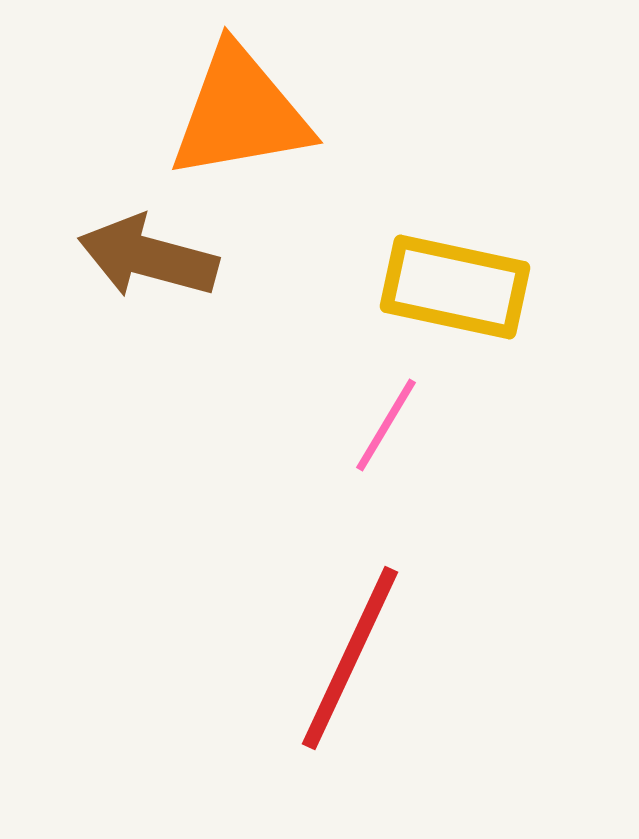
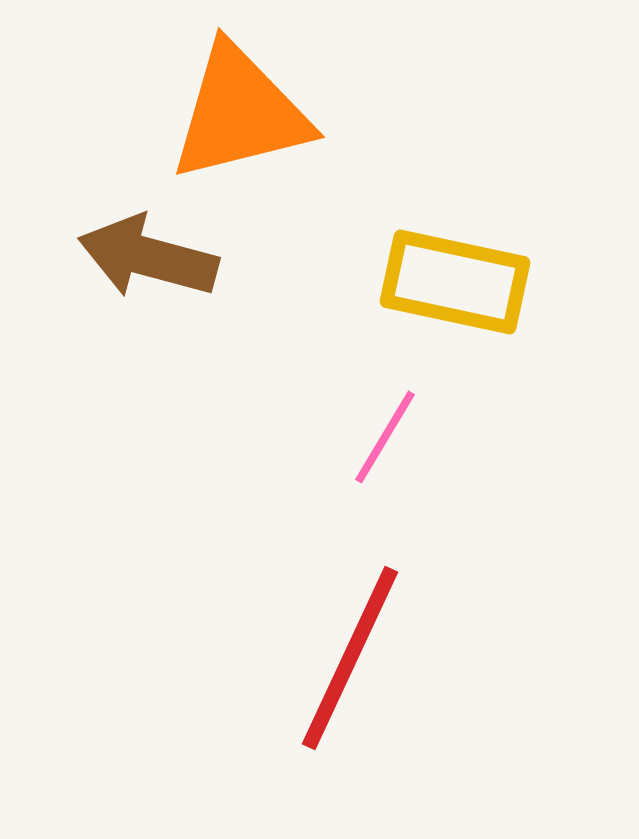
orange triangle: rotated 4 degrees counterclockwise
yellow rectangle: moved 5 px up
pink line: moved 1 px left, 12 px down
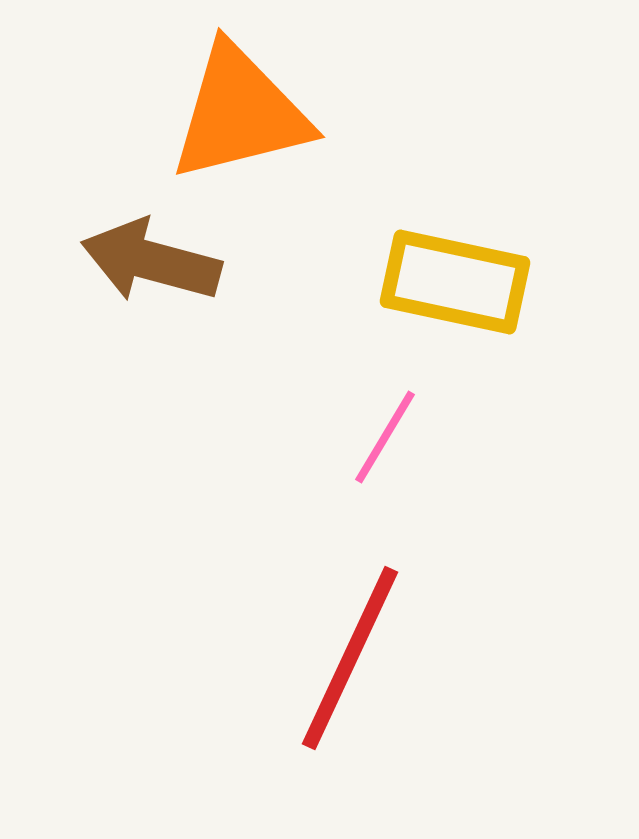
brown arrow: moved 3 px right, 4 px down
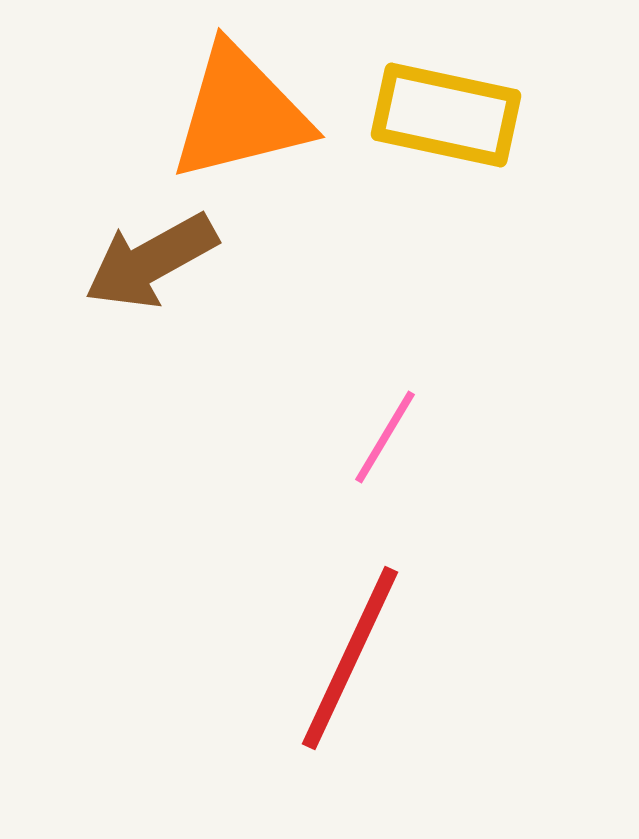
brown arrow: rotated 44 degrees counterclockwise
yellow rectangle: moved 9 px left, 167 px up
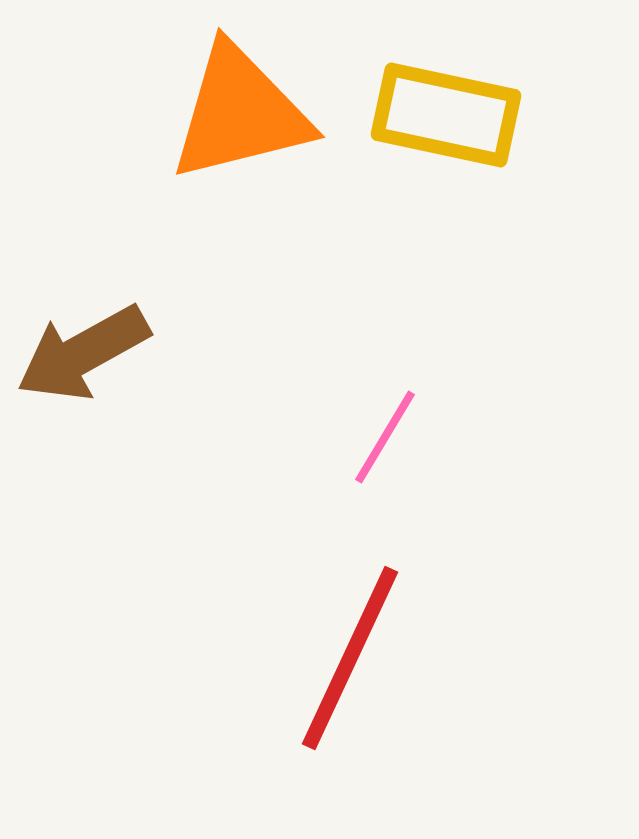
brown arrow: moved 68 px left, 92 px down
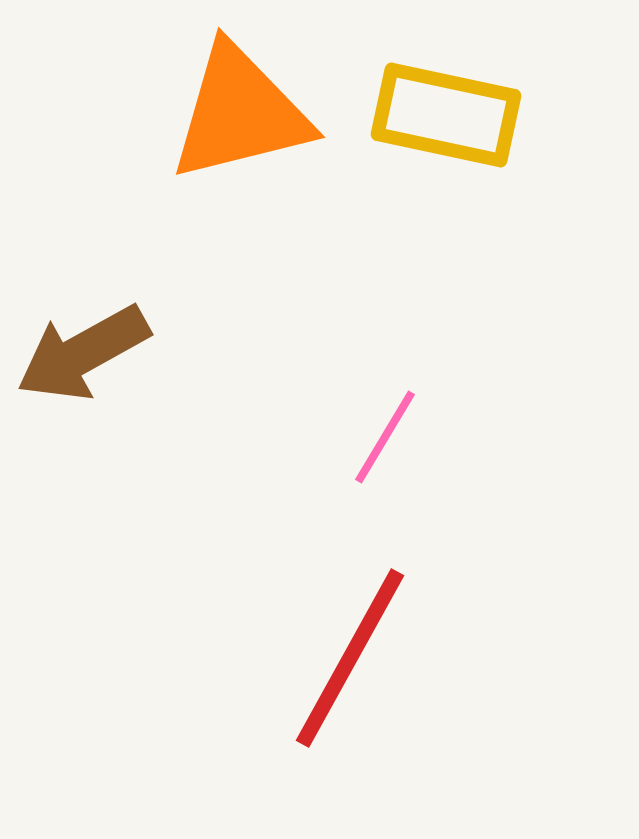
red line: rotated 4 degrees clockwise
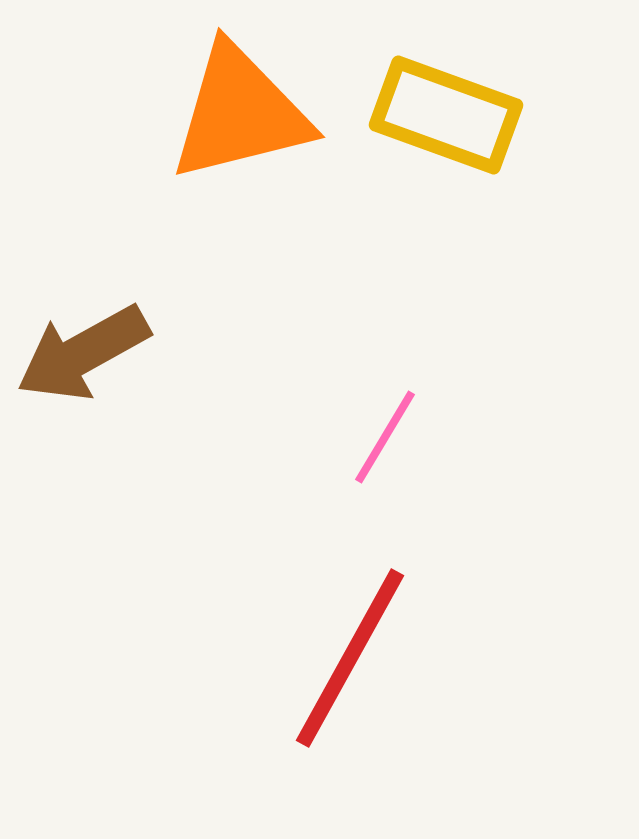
yellow rectangle: rotated 8 degrees clockwise
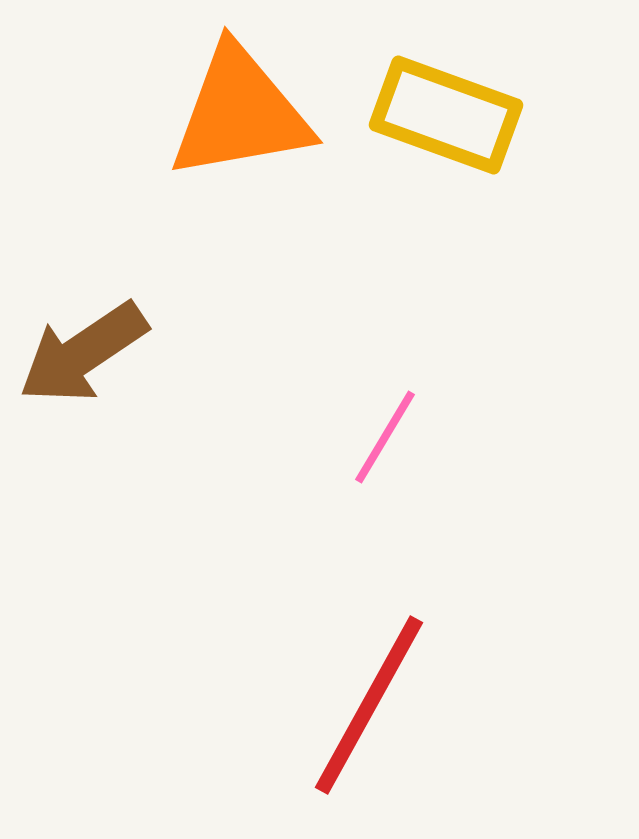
orange triangle: rotated 4 degrees clockwise
brown arrow: rotated 5 degrees counterclockwise
red line: moved 19 px right, 47 px down
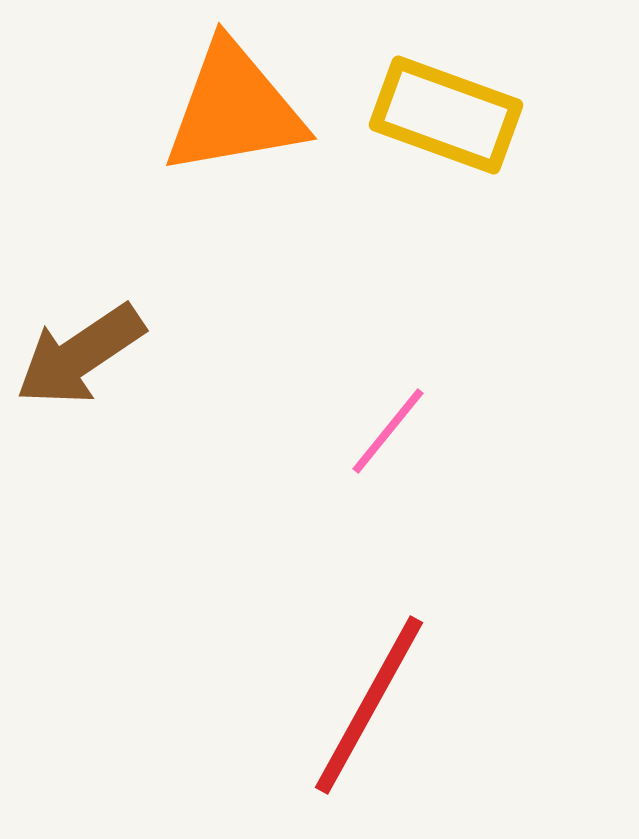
orange triangle: moved 6 px left, 4 px up
brown arrow: moved 3 px left, 2 px down
pink line: moved 3 px right, 6 px up; rotated 8 degrees clockwise
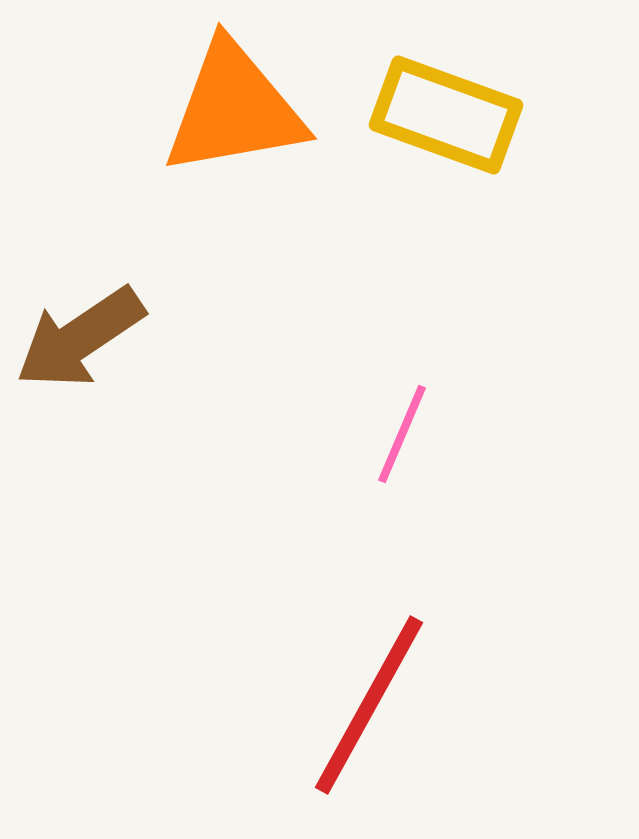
brown arrow: moved 17 px up
pink line: moved 14 px right, 3 px down; rotated 16 degrees counterclockwise
